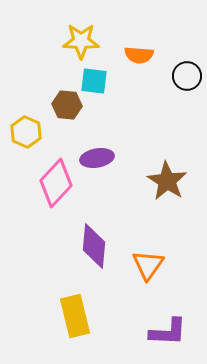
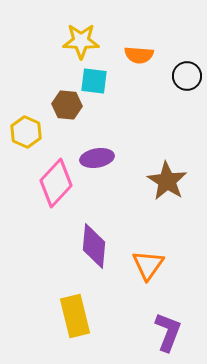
purple L-shape: rotated 72 degrees counterclockwise
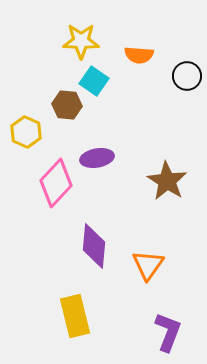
cyan square: rotated 28 degrees clockwise
